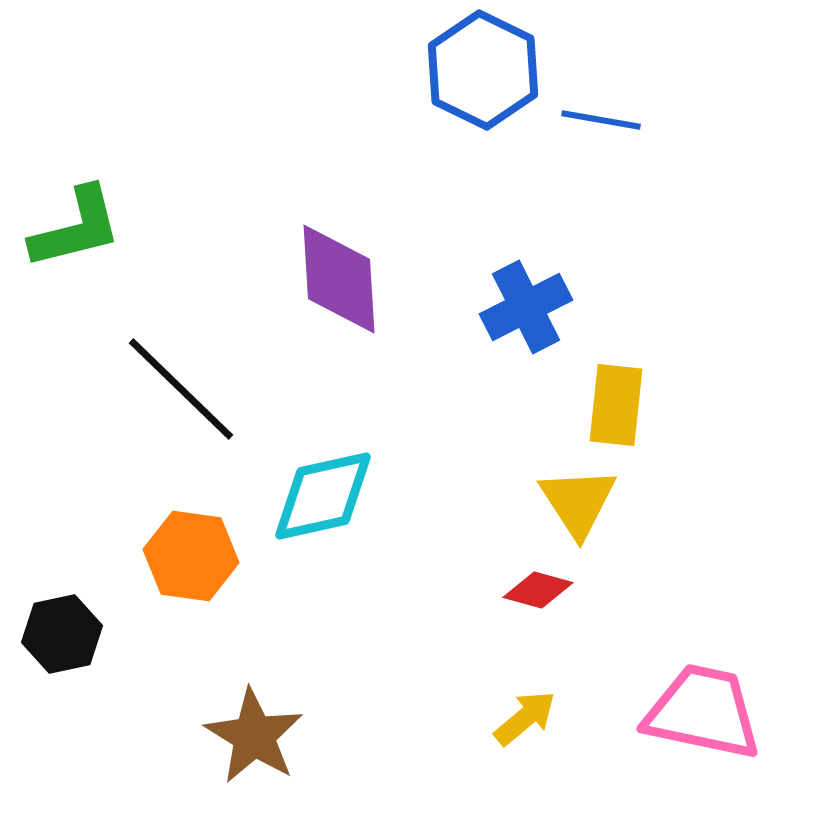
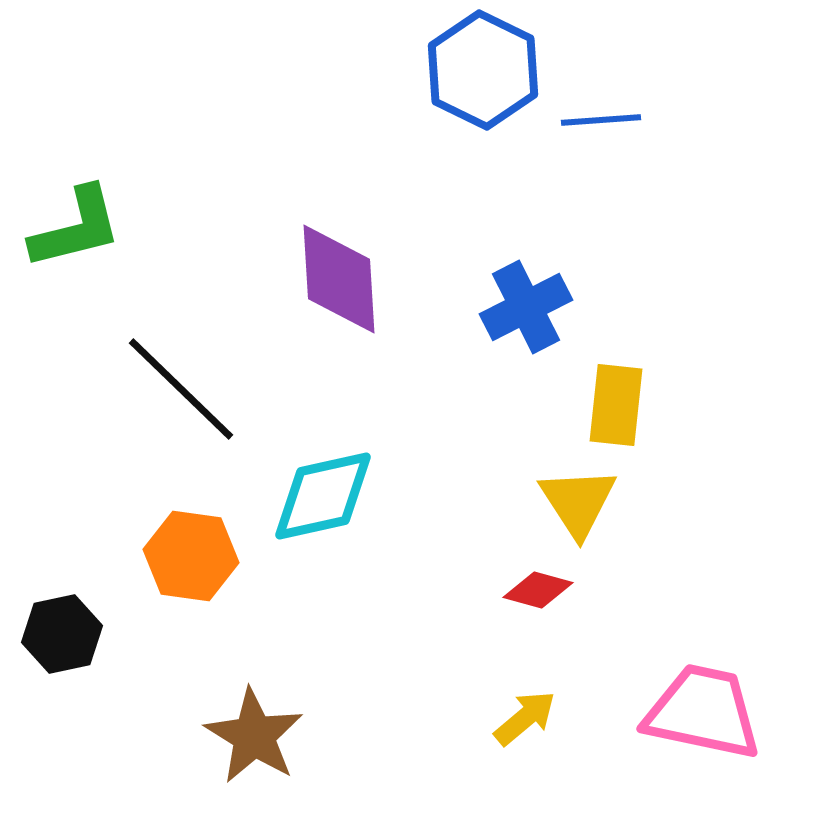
blue line: rotated 14 degrees counterclockwise
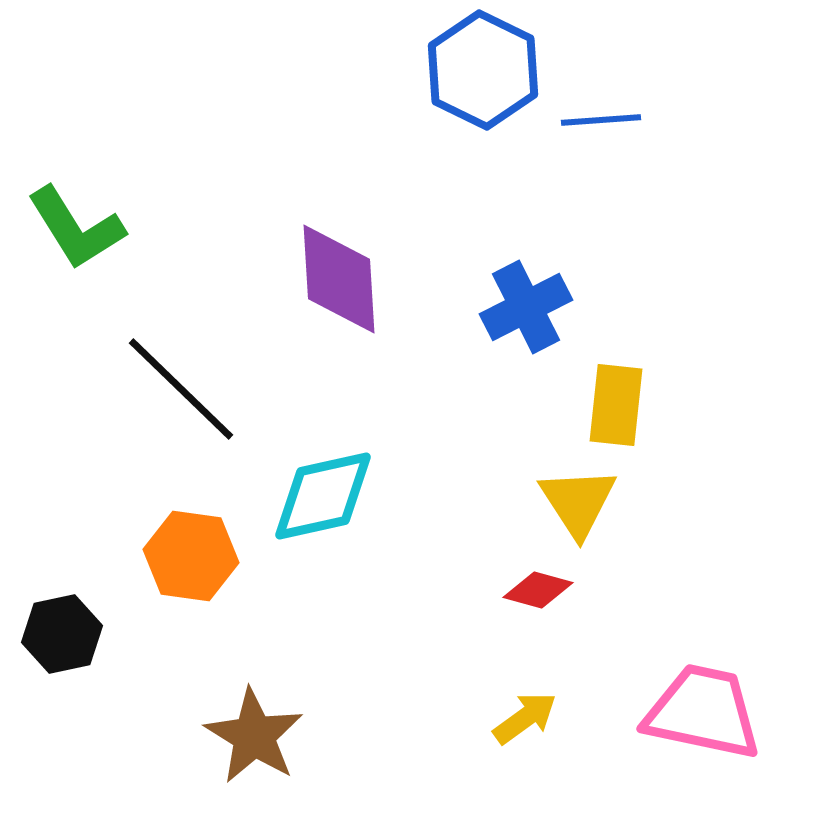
green L-shape: rotated 72 degrees clockwise
yellow arrow: rotated 4 degrees clockwise
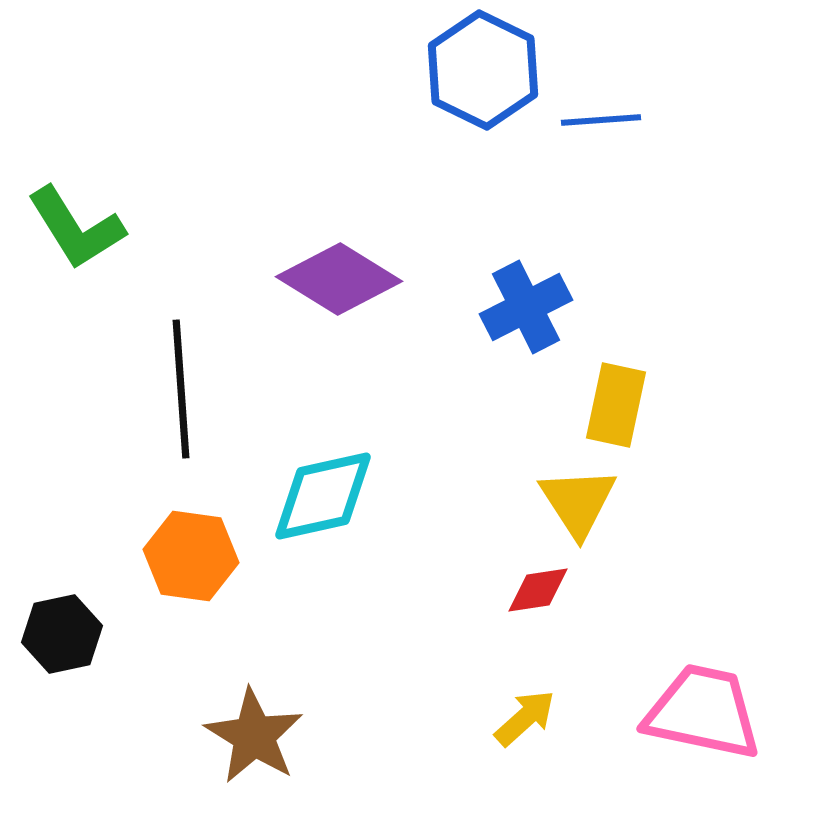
purple diamond: rotated 55 degrees counterclockwise
black line: rotated 42 degrees clockwise
yellow rectangle: rotated 6 degrees clockwise
red diamond: rotated 24 degrees counterclockwise
yellow arrow: rotated 6 degrees counterclockwise
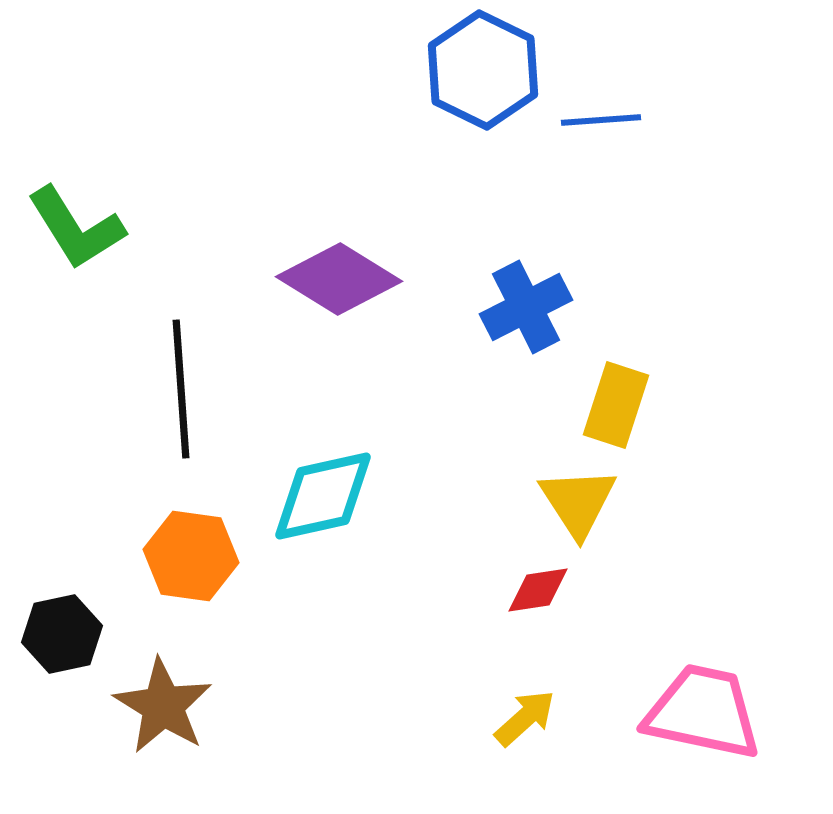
yellow rectangle: rotated 6 degrees clockwise
brown star: moved 91 px left, 30 px up
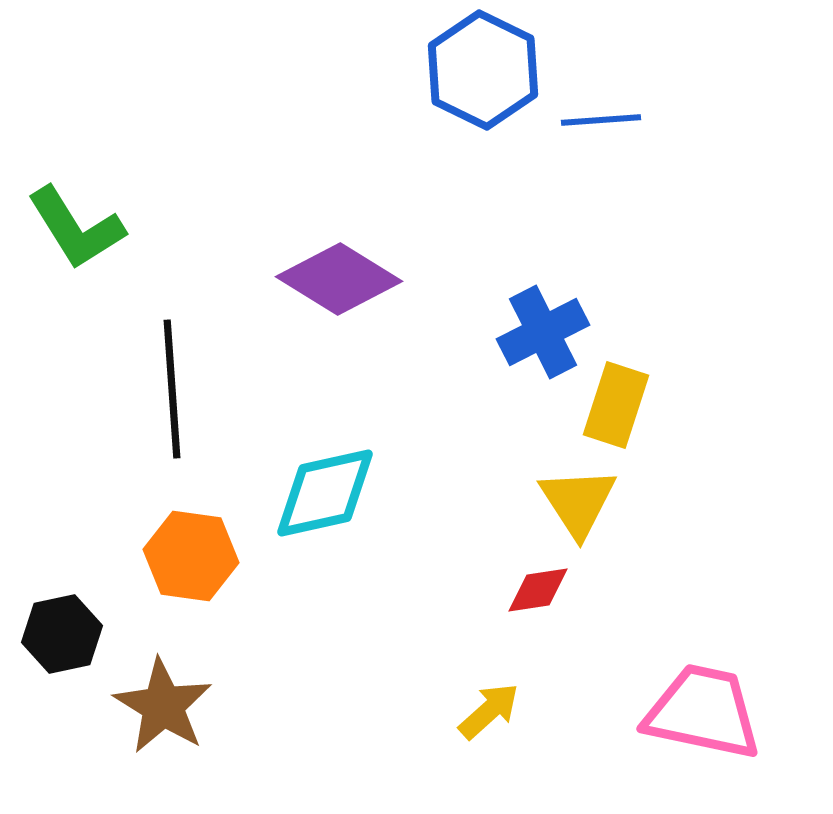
blue cross: moved 17 px right, 25 px down
black line: moved 9 px left
cyan diamond: moved 2 px right, 3 px up
yellow arrow: moved 36 px left, 7 px up
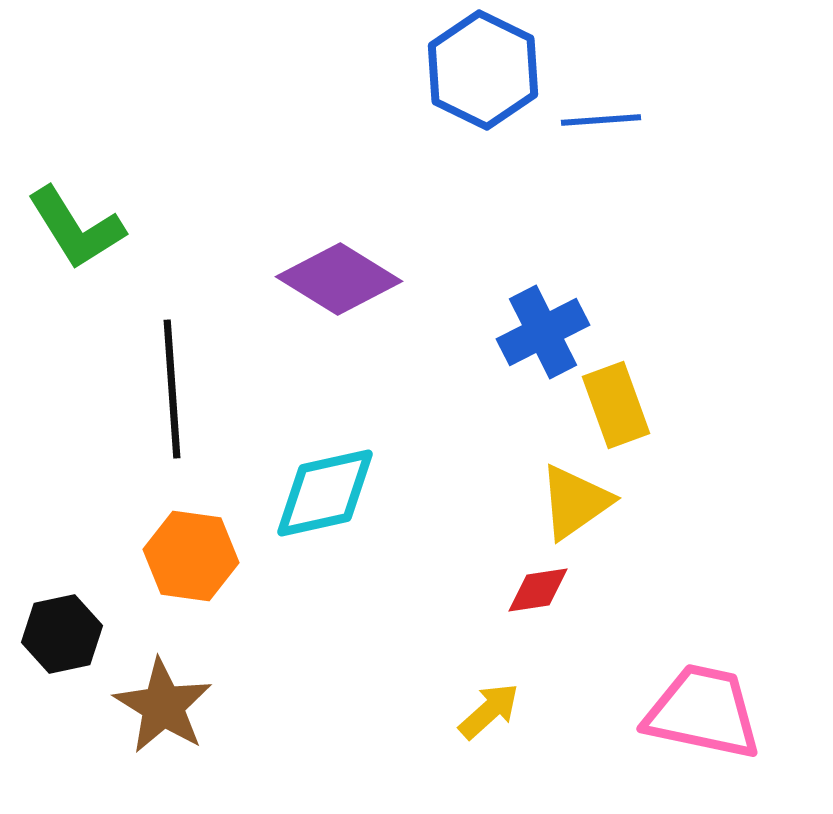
yellow rectangle: rotated 38 degrees counterclockwise
yellow triangle: moved 3 px left; rotated 28 degrees clockwise
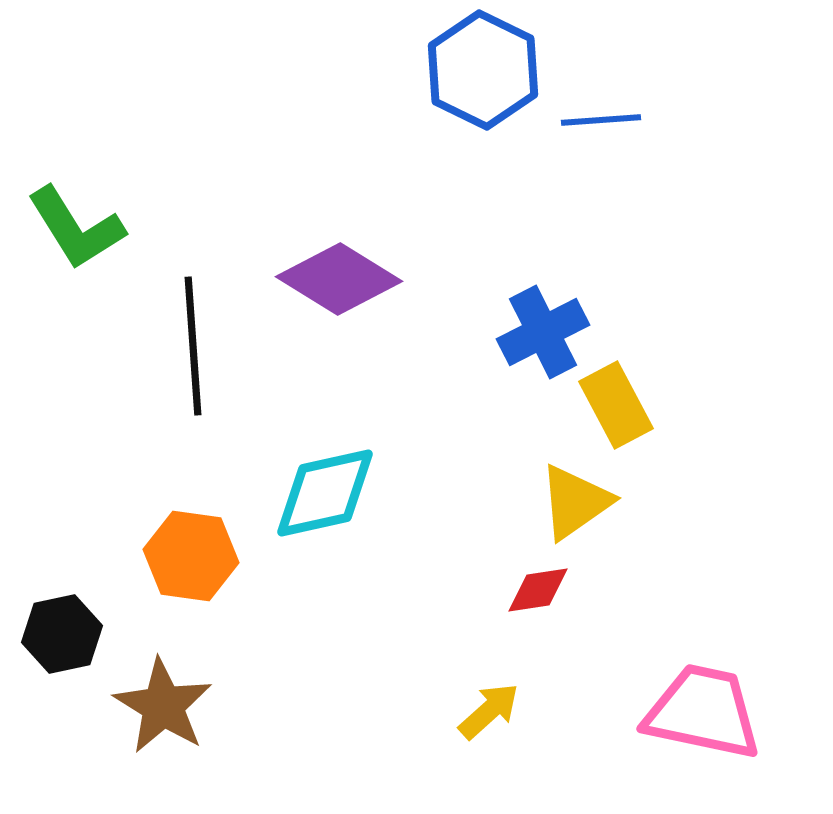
black line: moved 21 px right, 43 px up
yellow rectangle: rotated 8 degrees counterclockwise
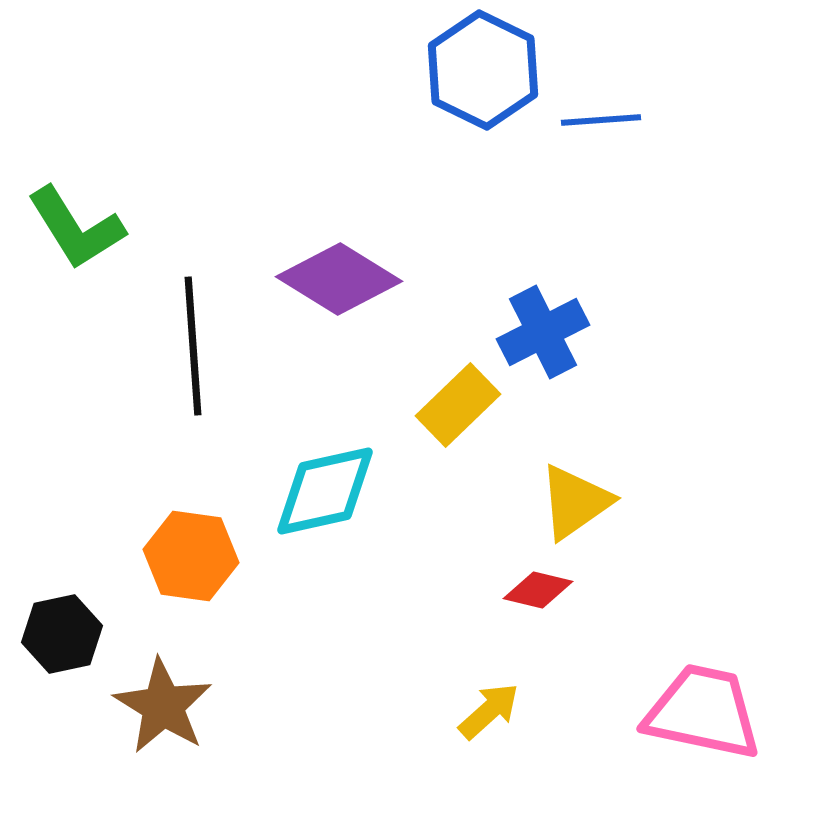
yellow rectangle: moved 158 px left; rotated 74 degrees clockwise
cyan diamond: moved 2 px up
red diamond: rotated 22 degrees clockwise
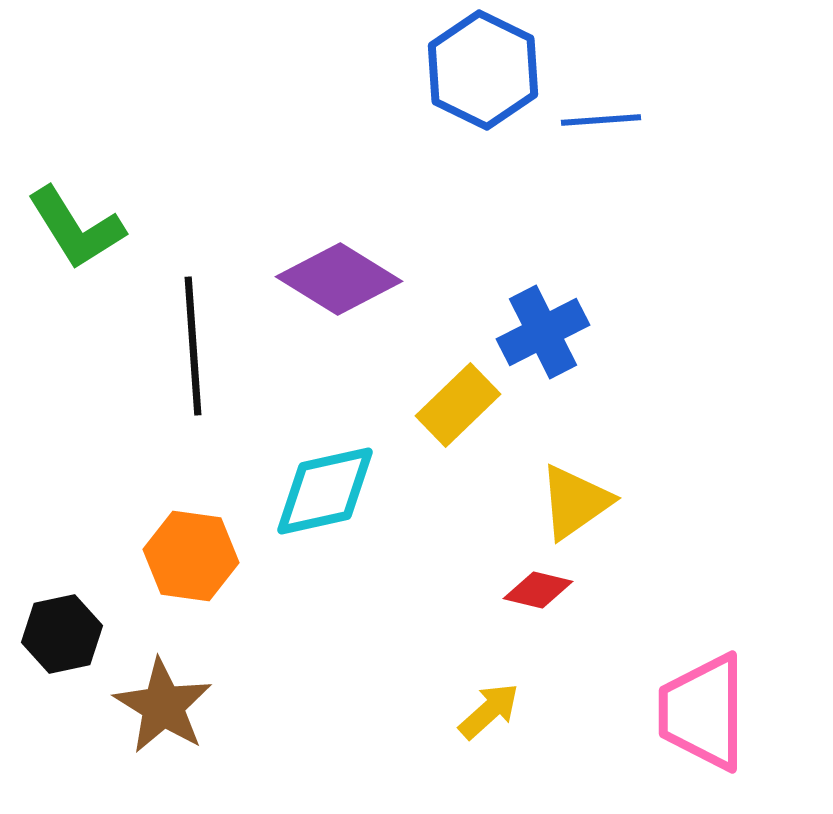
pink trapezoid: rotated 102 degrees counterclockwise
